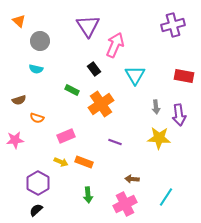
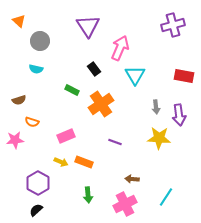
pink arrow: moved 5 px right, 3 px down
orange semicircle: moved 5 px left, 4 px down
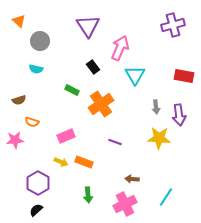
black rectangle: moved 1 px left, 2 px up
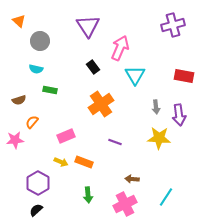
green rectangle: moved 22 px left; rotated 16 degrees counterclockwise
orange semicircle: rotated 112 degrees clockwise
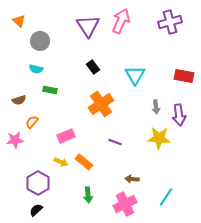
purple cross: moved 3 px left, 3 px up
pink arrow: moved 1 px right, 27 px up
orange rectangle: rotated 18 degrees clockwise
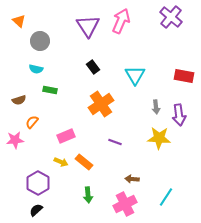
purple cross: moved 1 px right, 5 px up; rotated 35 degrees counterclockwise
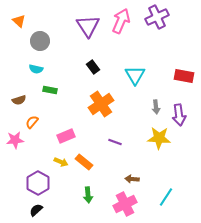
purple cross: moved 14 px left; rotated 25 degrees clockwise
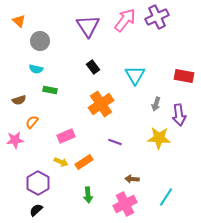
pink arrow: moved 4 px right, 1 px up; rotated 15 degrees clockwise
gray arrow: moved 3 px up; rotated 24 degrees clockwise
orange rectangle: rotated 72 degrees counterclockwise
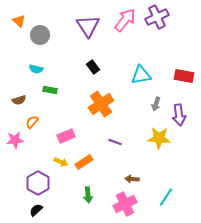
gray circle: moved 6 px up
cyan triangle: moved 6 px right; rotated 50 degrees clockwise
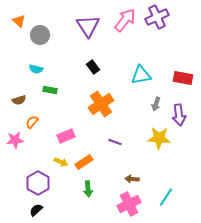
red rectangle: moved 1 px left, 2 px down
green arrow: moved 6 px up
pink cross: moved 4 px right
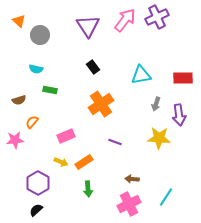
red rectangle: rotated 12 degrees counterclockwise
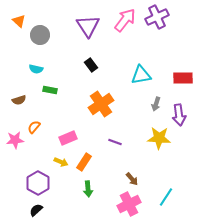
black rectangle: moved 2 px left, 2 px up
orange semicircle: moved 2 px right, 5 px down
pink rectangle: moved 2 px right, 2 px down
orange rectangle: rotated 24 degrees counterclockwise
brown arrow: rotated 136 degrees counterclockwise
